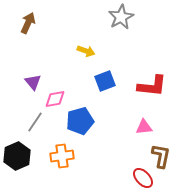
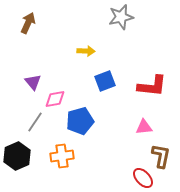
gray star: rotated 15 degrees clockwise
yellow arrow: rotated 18 degrees counterclockwise
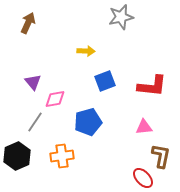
blue pentagon: moved 8 px right, 1 px down
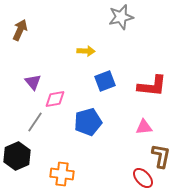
brown arrow: moved 8 px left, 7 px down
orange cross: moved 18 px down; rotated 15 degrees clockwise
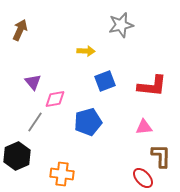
gray star: moved 8 px down
brown L-shape: rotated 10 degrees counterclockwise
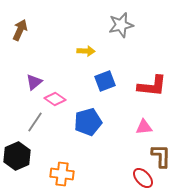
purple triangle: moved 1 px right; rotated 30 degrees clockwise
pink diamond: rotated 45 degrees clockwise
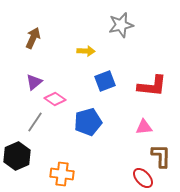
brown arrow: moved 13 px right, 8 px down
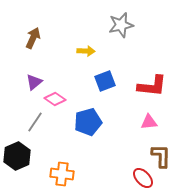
pink triangle: moved 5 px right, 5 px up
